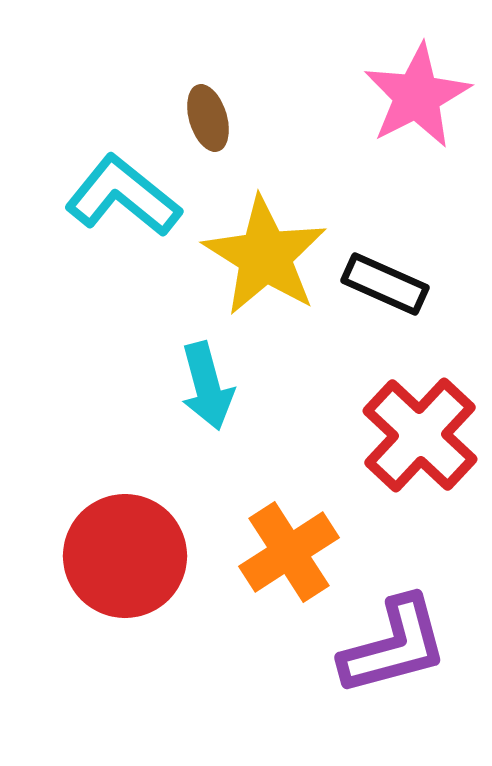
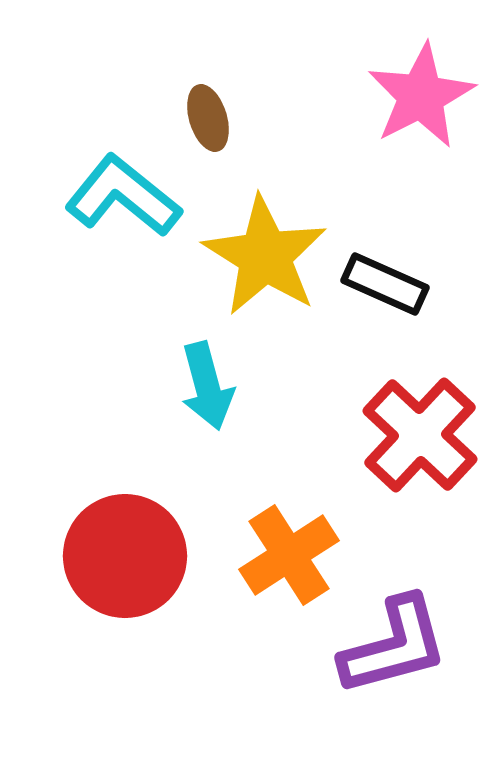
pink star: moved 4 px right
orange cross: moved 3 px down
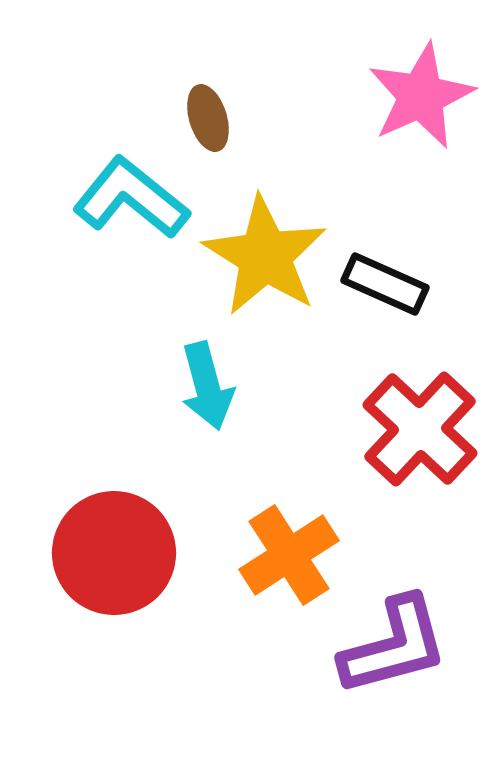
pink star: rotated 3 degrees clockwise
cyan L-shape: moved 8 px right, 2 px down
red cross: moved 6 px up
red circle: moved 11 px left, 3 px up
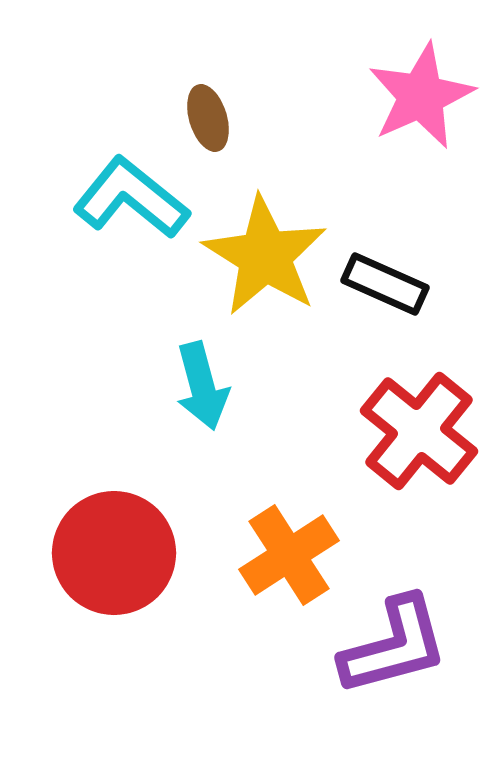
cyan arrow: moved 5 px left
red cross: moved 1 px left, 2 px down; rotated 4 degrees counterclockwise
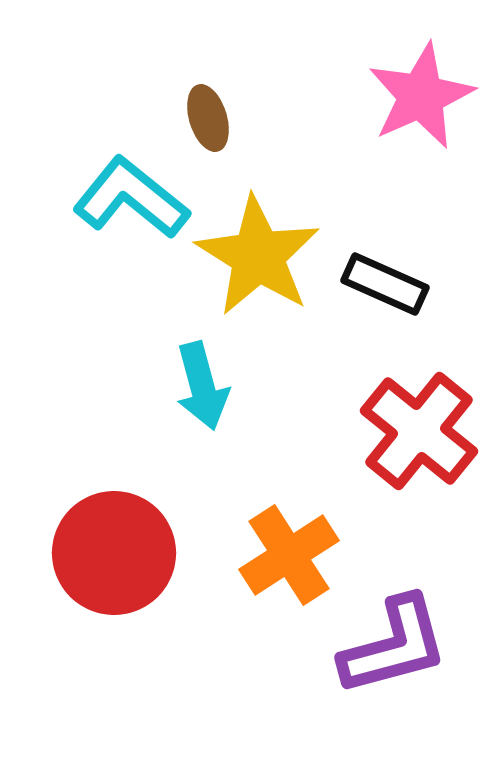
yellow star: moved 7 px left
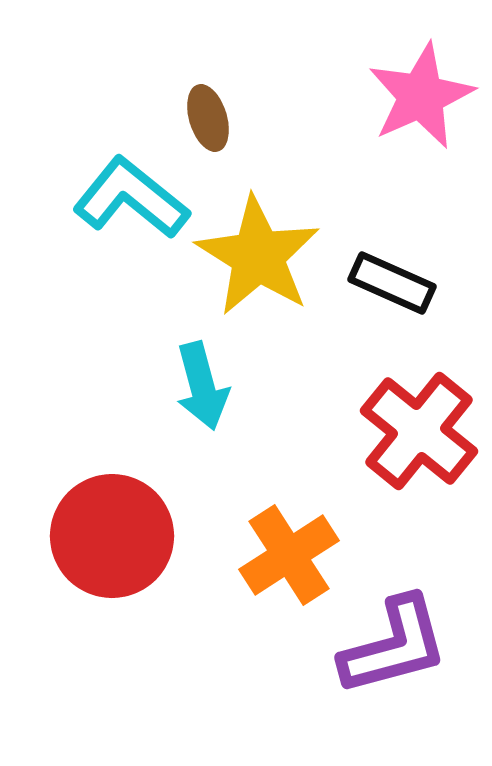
black rectangle: moved 7 px right, 1 px up
red circle: moved 2 px left, 17 px up
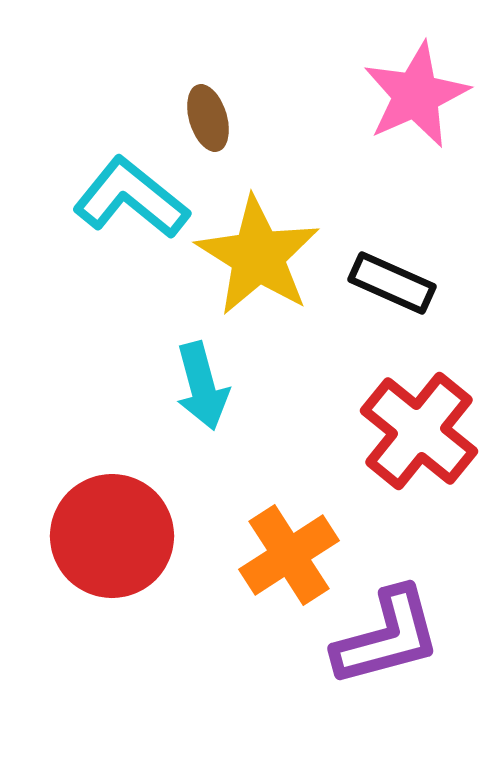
pink star: moved 5 px left, 1 px up
purple L-shape: moved 7 px left, 9 px up
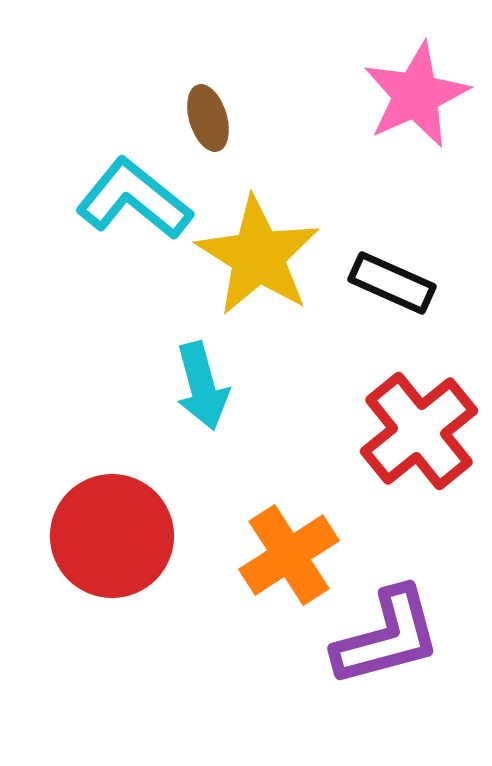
cyan L-shape: moved 3 px right, 1 px down
red cross: rotated 12 degrees clockwise
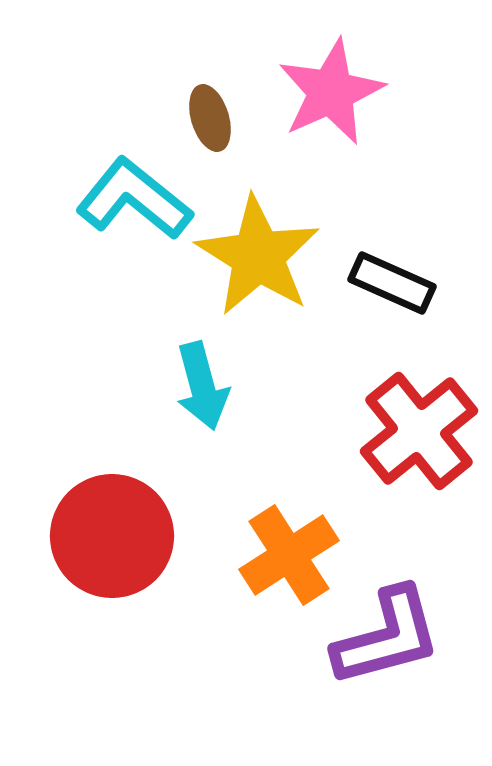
pink star: moved 85 px left, 3 px up
brown ellipse: moved 2 px right
